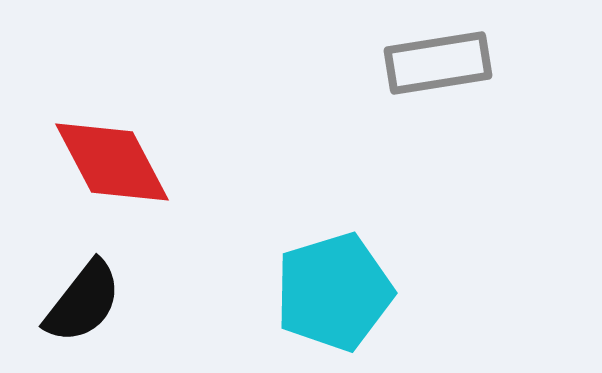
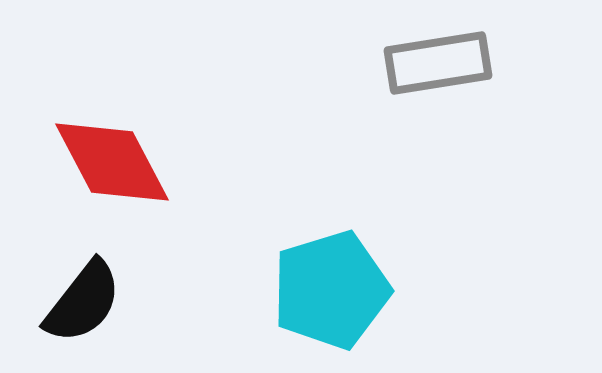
cyan pentagon: moved 3 px left, 2 px up
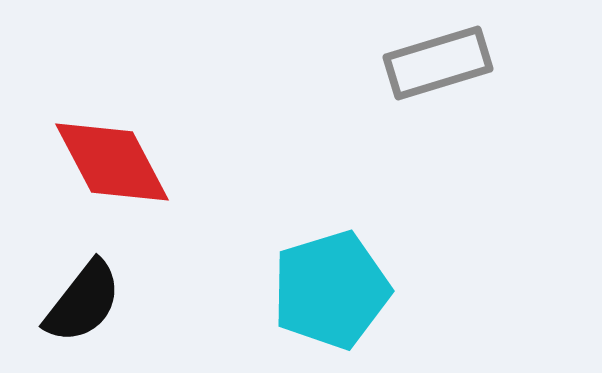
gray rectangle: rotated 8 degrees counterclockwise
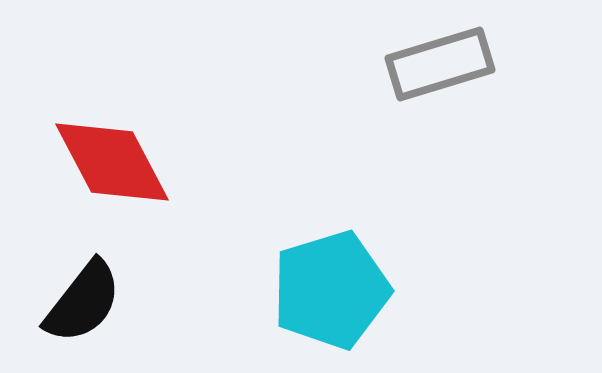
gray rectangle: moved 2 px right, 1 px down
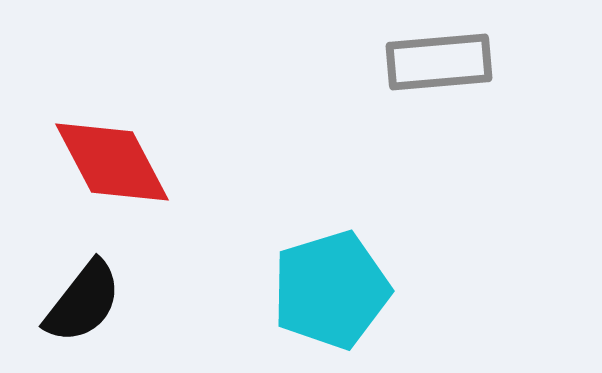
gray rectangle: moved 1 px left, 2 px up; rotated 12 degrees clockwise
